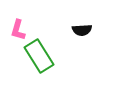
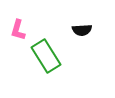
green rectangle: moved 7 px right
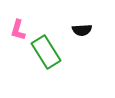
green rectangle: moved 4 px up
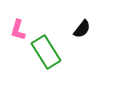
black semicircle: moved 1 px up; rotated 48 degrees counterclockwise
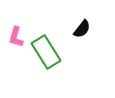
pink L-shape: moved 2 px left, 7 px down
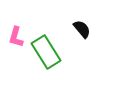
black semicircle: rotated 78 degrees counterclockwise
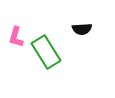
black semicircle: rotated 126 degrees clockwise
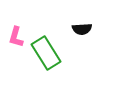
green rectangle: moved 1 px down
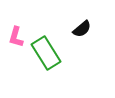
black semicircle: rotated 36 degrees counterclockwise
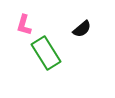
pink L-shape: moved 8 px right, 12 px up
